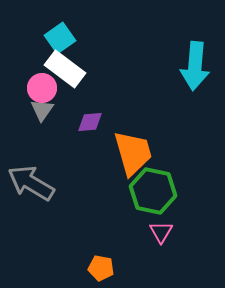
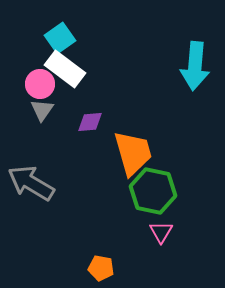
pink circle: moved 2 px left, 4 px up
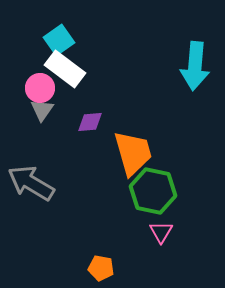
cyan square: moved 1 px left, 2 px down
pink circle: moved 4 px down
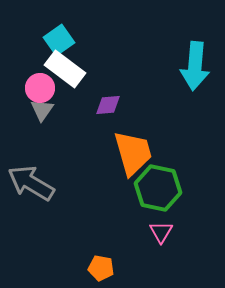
purple diamond: moved 18 px right, 17 px up
green hexagon: moved 5 px right, 3 px up
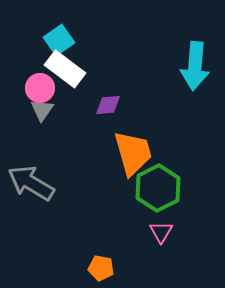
green hexagon: rotated 21 degrees clockwise
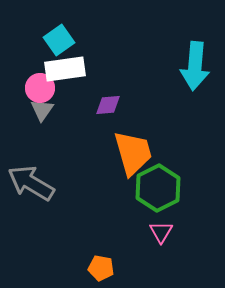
white rectangle: rotated 45 degrees counterclockwise
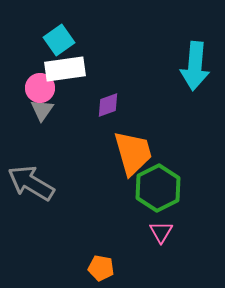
purple diamond: rotated 16 degrees counterclockwise
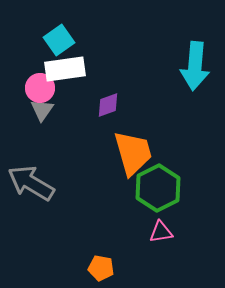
pink triangle: rotated 50 degrees clockwise
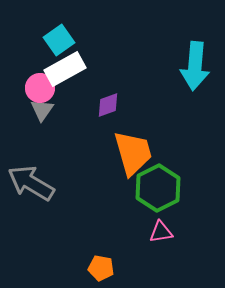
white rectangle: rotated 21 degrees counterclockwise
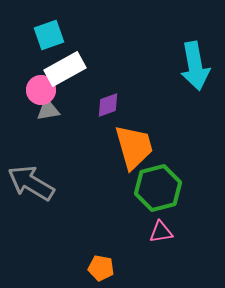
cyan square: moved 10 px left, 5 px up; rotated 16 degrees clockwise
cyan arrow: rotated 15 degrees counterclockwise
pink circle: moved 1 px right, 2 px down
gray triangle: moved 6 px right; rotated 45 degrees clockwise
orange trapezoid: moved 1 px right, 6 px up
green hexagon: rotated 12 degrees clockwise
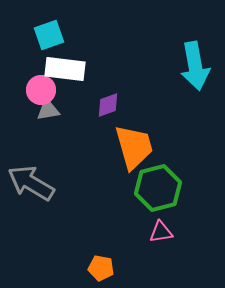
white rectangle: rotated 36 degrees clockwise
